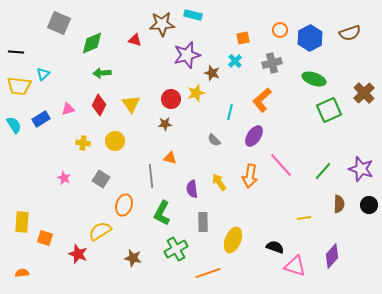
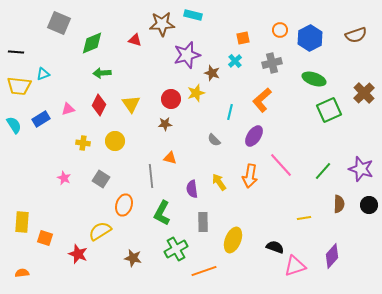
brown semicircle at (350, 33): moved 6 px right, 2 px down
cyan triangle at (43, 74): rotated 24 degrees clockwise
pink triangle at (295, 266): rotated 35 degrees counterclockwise
orange line at (208, 273): moved 4 px left, 2 px up
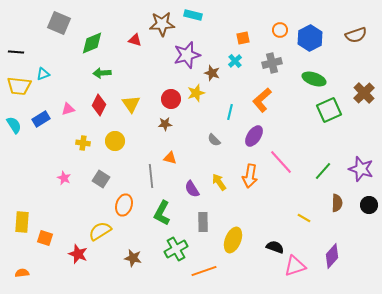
pink line at (281, 165): moved 3 px up
purple semicircle at (192, 189): rotated 24 degrees counterclockwise
brown semicircle at (339, 204): moved 2 px left, 1 px up
yellow line at (304, 218): rotated 40 degrees clockwise
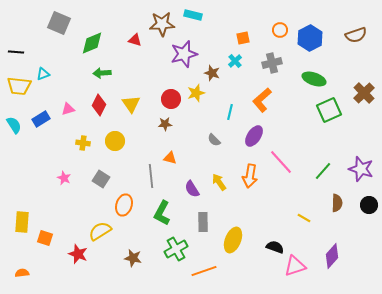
purple star at (187, 55): moved 3 px left, 1 px up
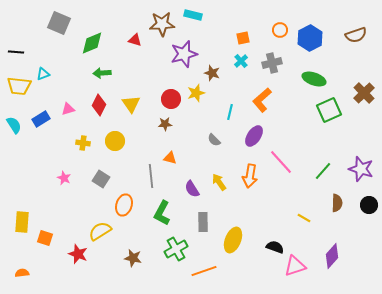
cyan cross at (235, 61): moved 6 px right
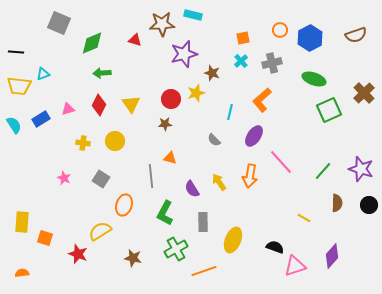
green L-shape at (162, 213): moved 3 px right
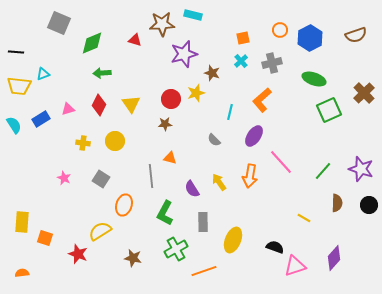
purple diamond at (332, 256): moved 2 px right, 2 px down
